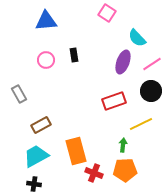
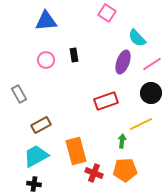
black circle: moved 2 px down
red rectangle: moved 8 px left
green arrow: moved 1 px left, 4 px up
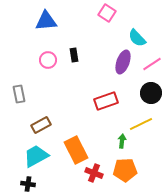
pink circle: moved 2 px right
gray rectangle: rotated 18 degrees clockwise
orange rectangle: moved 1 px up; rotated 12 degrees counterclockwise
black cross: moved 6 px left
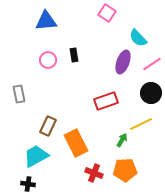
cyan semicircle: moved 1 px right
brown rectangle: moved 7 px right, 1 px down; rotated 36 degrees counterclockwise
green arrow: moved 1 px up; rotated 24 degrees clockwise
orange rectangle: moved 7 px up
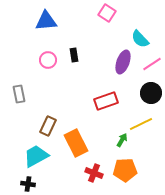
cyan semicircle: moved 2 px right, 1 px down
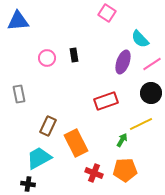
blue triangle: moved 28 px left
pink circle: moved 1 px left, 2 px up
cyan trapezoid: moved 3 px right, 2 px down
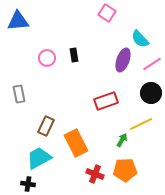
purple ellipse: moved 2 px up
brown rectangle: moved 2 px left
red cross: moved 1 px right, 1 px down
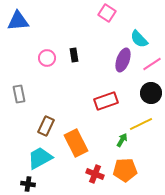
cyan semicircle: moved 1 px left
cyan trapezoid: moved 1 px right
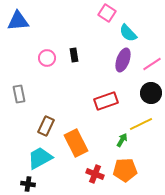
cyan semicircle: moved 11 px left, 6 px up
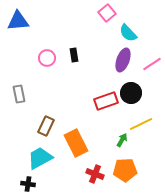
pink square: rotated 18 degrees clockwise
black circle: moved 20 px left
